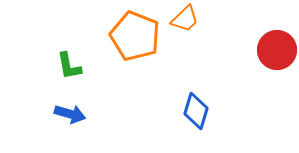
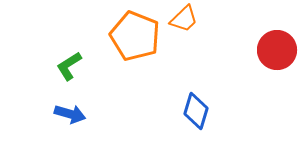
orange trapezoid: moved 1 px left
green L-shape: rotated 68 degrees clockwise
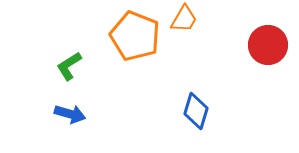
orange trapezoid: rotated 16 degrees counterclockwise
red circle: moved 9 px left, 5 px up
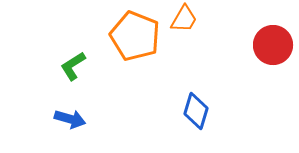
red circle: moved 5 px right
green L-shape: moved 4 px right
blue arrow: moved 5 px down
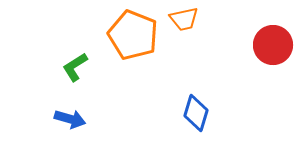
orange trapezoid: rotated 48 degrees clockwise
orange pentagon: moved 2 px left, 1 px up
green L-shape: moved 2 px right, 1 px down
blue diamond: moved 2 px down
